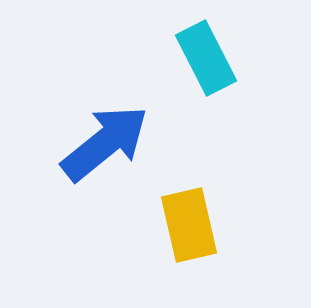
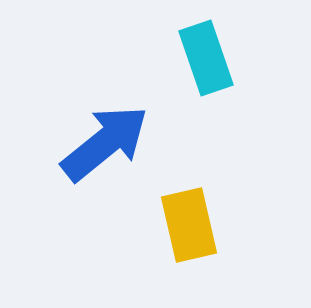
cyan rectangle: rotated 8 degrees clockwise
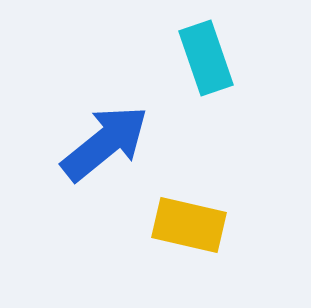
yellow rectangle: rotated 64 degrees counterclockwise
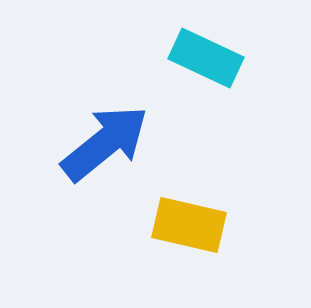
cyan rectangle: rotated 46 degrees counterclockwise
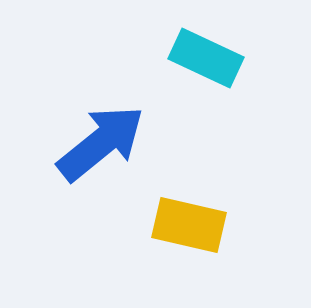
blue arrow: moved 4 px left
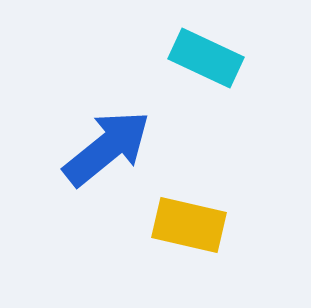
blue arrow: moved 6 px right, 5 px down
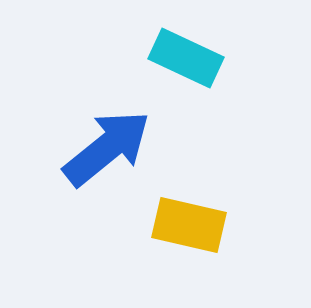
cyan rectangle: moved 20 px left
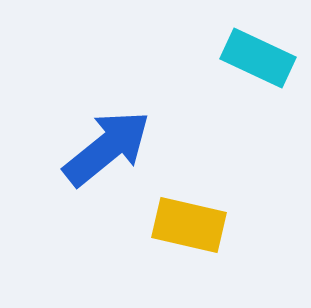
cyan rectangle: moved 72 px right
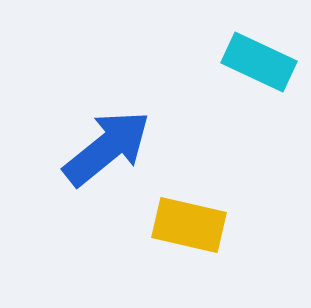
cyan rectangle: moved 1 px right, 4 px down
